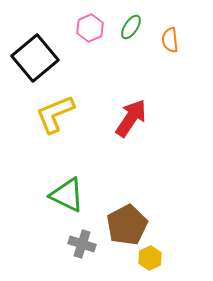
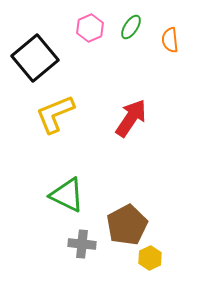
gray cross: rotated 12 degrees counterclockwise
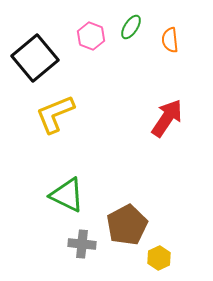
pink hexagon: moved 1 px right, 8 px down; rotated 16 degrees counterclockwise
red arrow: moved 36 px right
yellow hexagon: moved 9 px right
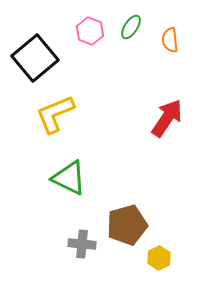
pink hexagon: moved 1 px left, 5 px up
green triangle: moved 2 px right, 17 px up
brown pentagon: rotated 12 degrees clockwise
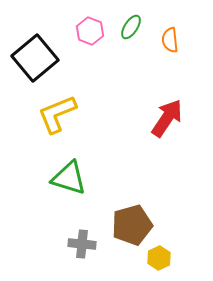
yellow L-shape: moved 2 px right
green triangle: rotated 9 degrees counterclockwise
brown pentagon: moved 5 px right
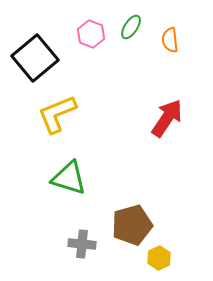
pink hexagon: moved 1 px right, 3 px down
